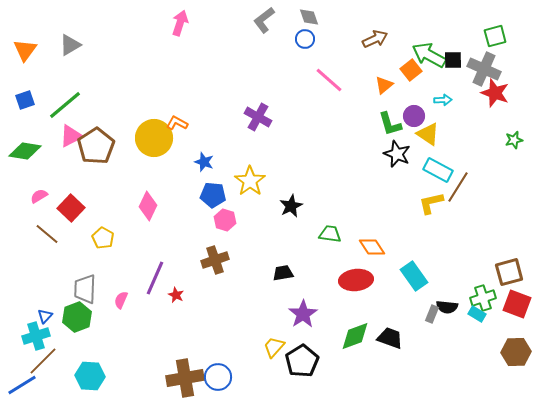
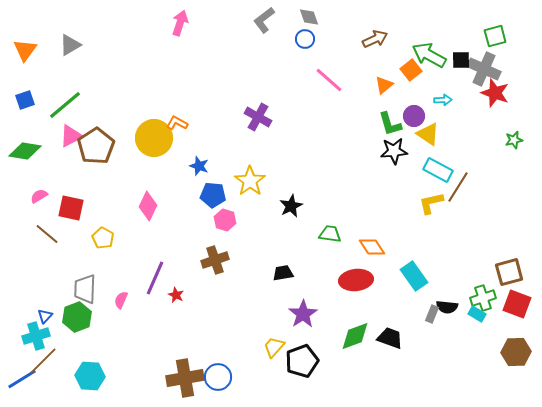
black square at (453, 60): moved 8 px right
black star at (397, 154): moved 3 px left, 3 px up; rotated 28 degrees counterclockwise
blue star at (204, 162): moved 5 px left, 4 px down
red square at (71, 208): rotated 32 degrees counterclockwise
black pentagon at (302, 361): rotated 12 degrees clockwise
blue line at (22, 385): moved 6 px up
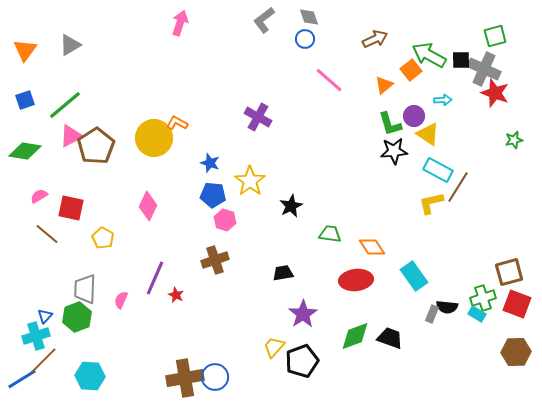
blue star at (199, 166): moved 11 px right, 3 px up
blue circle at (218, 377): moved 3 px left
